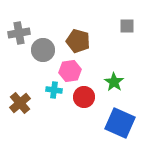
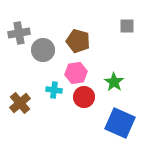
pink hexagon: moved 6 px right, 2 px down
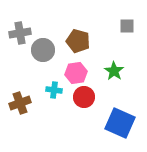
gray cross: moved 1 px right
green star: moved 11 px up
brown cross: rotated 20 degrees clockwise
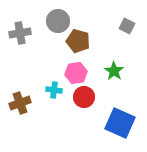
gray square: rotated 28 degrees clockwise
gray circle: moved 15 px right, 29 px up
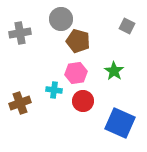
gray circle: moved 3 px right, 2 px up
red circle: moved 1 px left, 4 px down
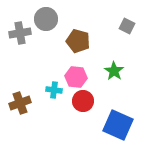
gray circle: moved 15 px left
pink hexagon: moved 4 px down; rotated 15 degrees clockwise
blue square: moved 2 px left, 2 px down
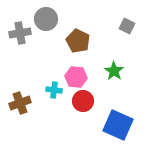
brown pentagon: rotated 10 degrees clockwise
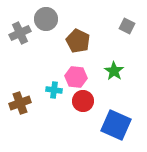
gray cross: rotated 15 degrees counterclockwise
blue square: moved 2 px left
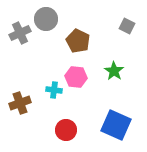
red circle: moved 17 px left, 29 px down
